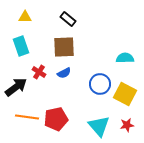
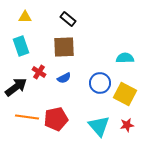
blue semicircle: moved 5 px down
blue circle: moved 1 px up
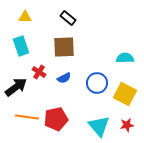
black rectangle: moved 1 px up
blue circle: moved 3 px left
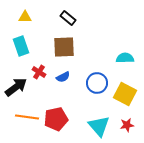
blue semicircle: moved 1 px left, 1 px up
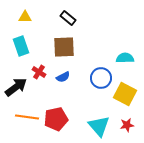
blue circle: moved 4 px right, 5 px up
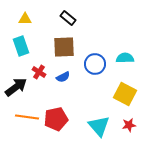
yellow triangle: moved 2 px down
blue circle: moved 6 px left, 14 px up
red star: moved 2 px right
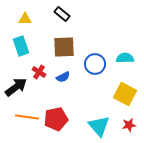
black rectangle: moved 6 px left, 4 px up
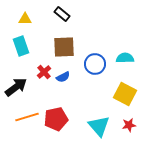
red cross: moved 5 px right; rotated 16 degrees clockwise
orange line: rotated 25 degrees counterclockwise
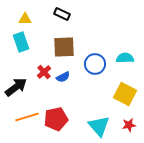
black rectangle: rotated 14 degrees counterclockwise
cyan rectangle: moved 4 px up
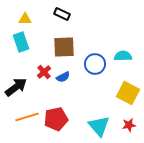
cyan semicircle: moved 2 px left, 2 px up
yellow square: moved 3 px right, 1 px up
